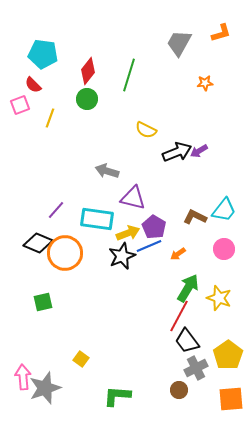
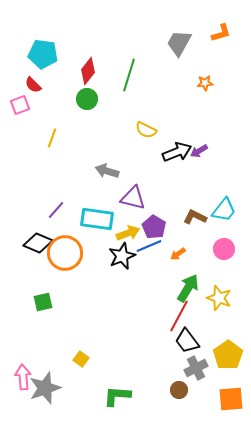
yellow line: moved 2 px right, 20 px down
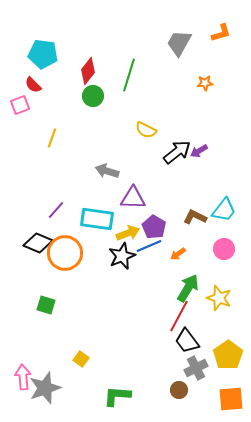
green circle: moved 6 px right, 3 px up
black arrow: rotated 16 degrees counterclockwise
purple triangle: rotated 12 degrees counterclockwise
green square: moved 3 px right, 3 px down; rotated 30 degrees clockwise
